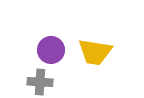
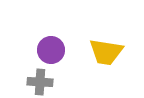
yellow trapezoid: moved 11 px right
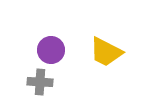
yellow trapezoid: rotated 18 degrees clockwise
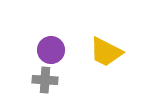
gray cross: moved 5 px right, 2 px up
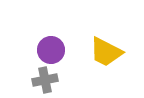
gray cross: rotated 15 degrees counterclockwise
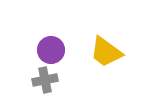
yellow trapezoid: rotated 9 degrees clockwise
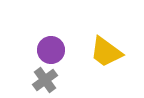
gray cross: rotated 25 degrees counterclockwise
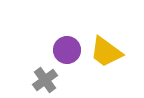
purple circle: moved 16 px right
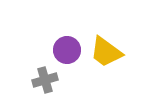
gray cross: rotated 20 degrees clockwise
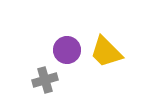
yellow trapezoid: rotated 9 degrees clockwise
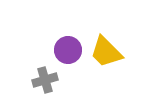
purple circle: moved 1 px right
